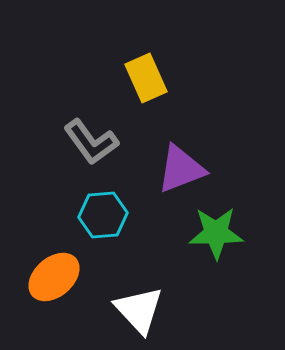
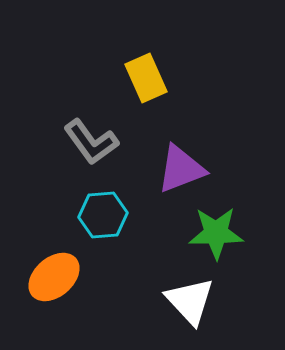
white triangle: moved 51 px right, 9 px up
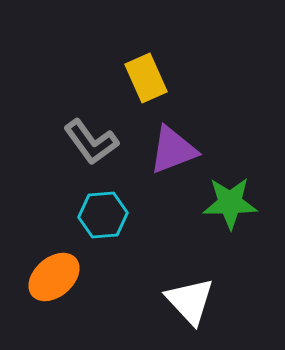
purple triangle: moved 8 px left, 19 px up
green star: moved 14 px right, 30 px up
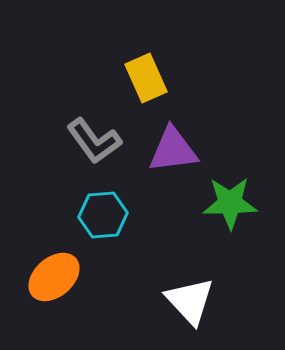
gray L-shape: moved 3 px right, 1 px up
purple triangle: rotated 14 degrees clockwise
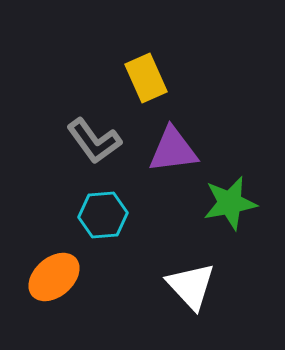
green star: rotated 10 degrees counterclockwise
white triangle: moved 1 px right, 15 px up
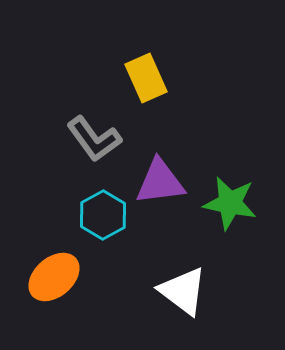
gray L-shape: moved 2 px up
purple triangle: moved 13 px left, 32 px down
green star: rotated 22 degrees clockwise
cyan hexagon: rotated 24 degrees counterclockwise
white triangle: moved 8 px left, 5 px down; rotated 10 degrees counterclockwise
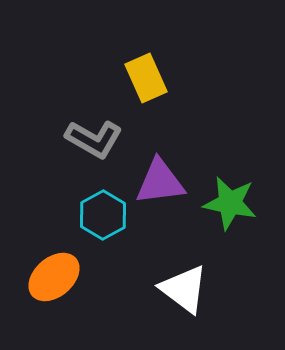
gray L-shape: rotated 24 degrees counterclockwise
white triangle: moved 1 px right, 2 px up
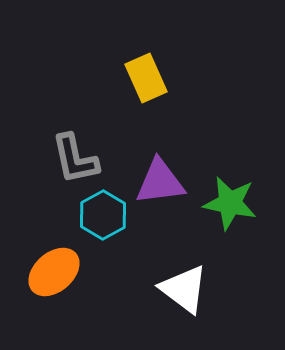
gray L-shape: moved 19 px left, 20 px down; rotated 48 degrees clockwise
orange ellipse: moved 5 px up
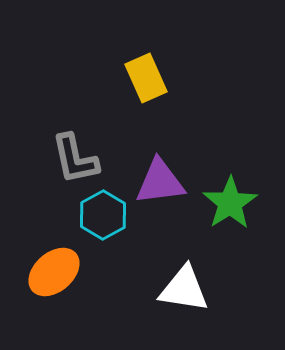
green star: rotated 28 degrees clockwise
white triangle: rotated 28 degrees counterclockwise
